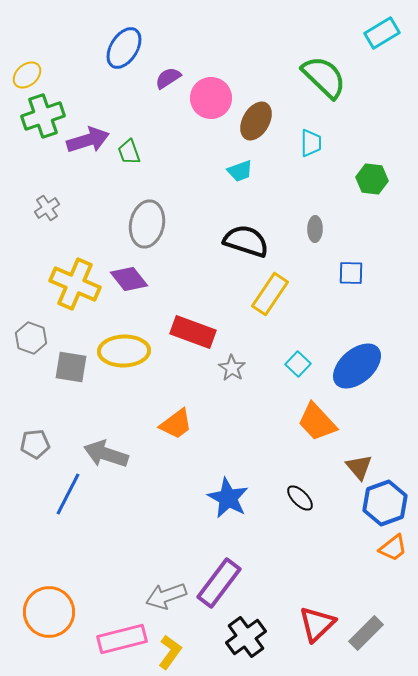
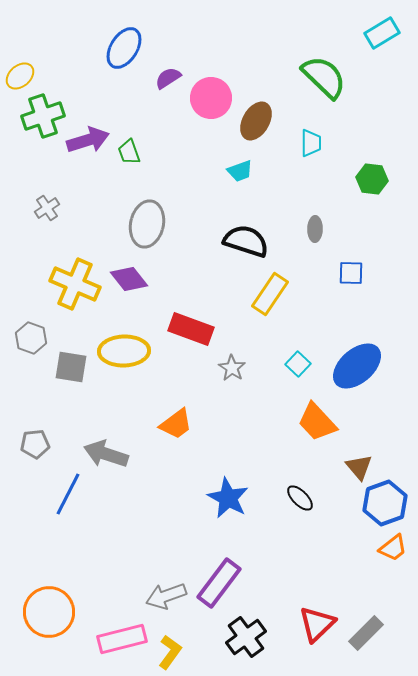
yellow ellipse at (27, 75): moved 7 px left, 1 px down
red rectangle at (193, 332): moved 2 px left, 3 px up
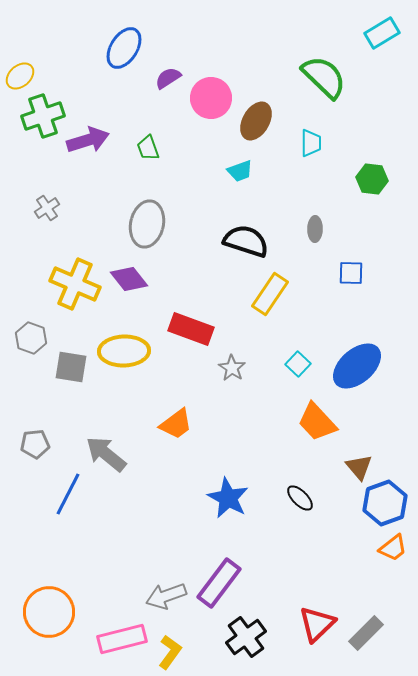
green trapezoid at (129, 152): moved 19 px right, 4 px up
gray arrow at (106, 454): rotated 21 degrees clockwise
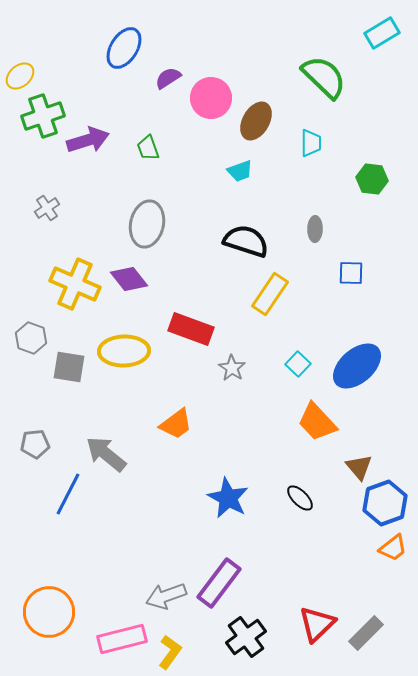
gray square at (71, 367): moved 2 px left
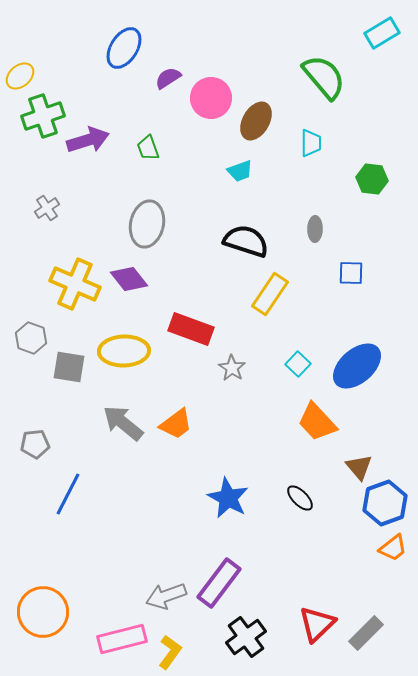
green semicircle at (324, 77): rotated 6 degrees clockwise
gray arrow at (106, 454): moved 17 px right, 31 px up
orange circle at (49, 612): moved 6 px left
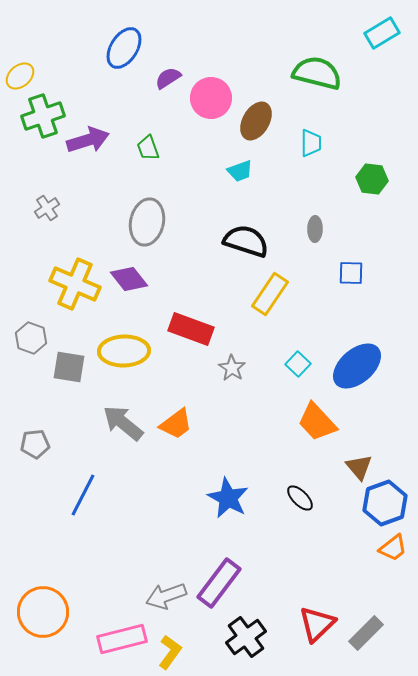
green semicircle at (324, 77): moved 7 px left, 4 px up; rotated 36 degrees counterclockwise
gray ellipse at (147, 224): moved 2 px up
blue line at (68, 494): moved 15 px right, 1 px down
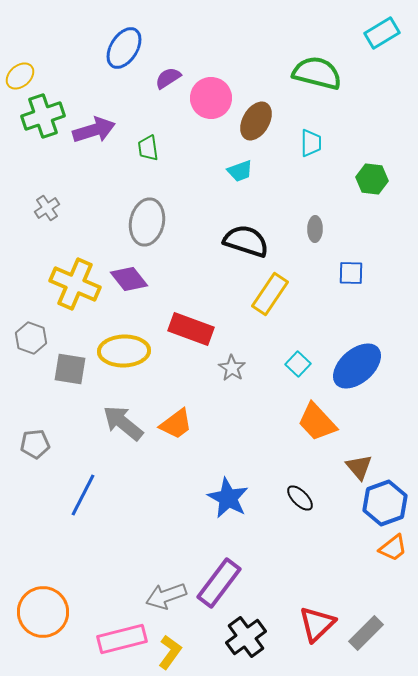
purple arrow at (88, 140): moved 6 px right, 10 px up
green trapezoid at (148, 148): rotated 12 degrees clockwise
gray square at (69, 367): moved 1 px right, 2 px down
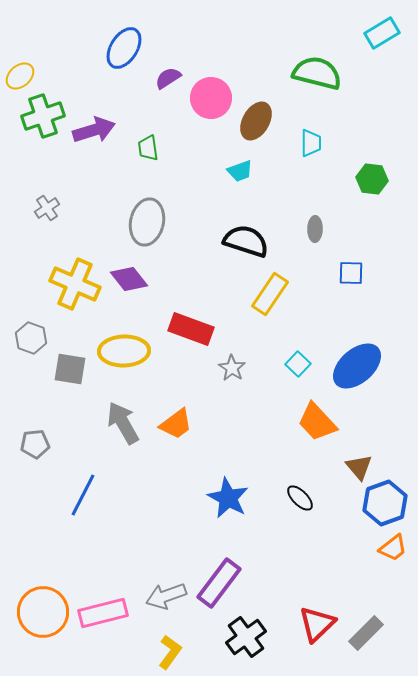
gray arrow at (123, 423): rotated 21 degrees clockwise
pink rectangle at (122, 639): moved 19 px left, 26 px up
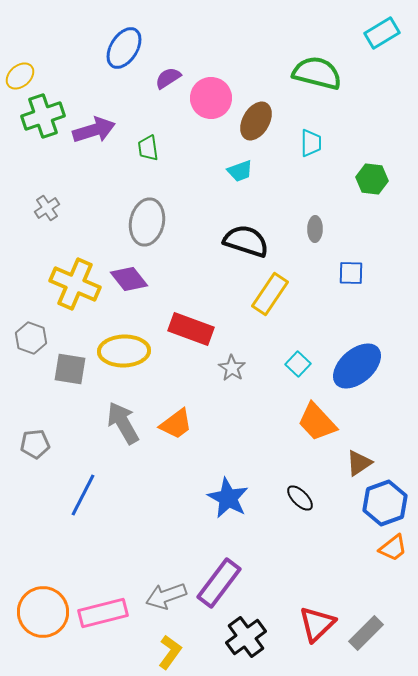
brown triangle at (359, 467): moved 4 px up; rotated 36 degrees clockwise
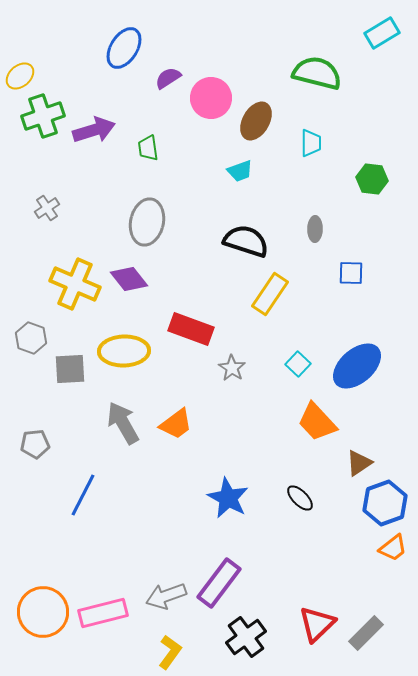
gray square at (70, 369): rotated 12 degrees counterclockwise
